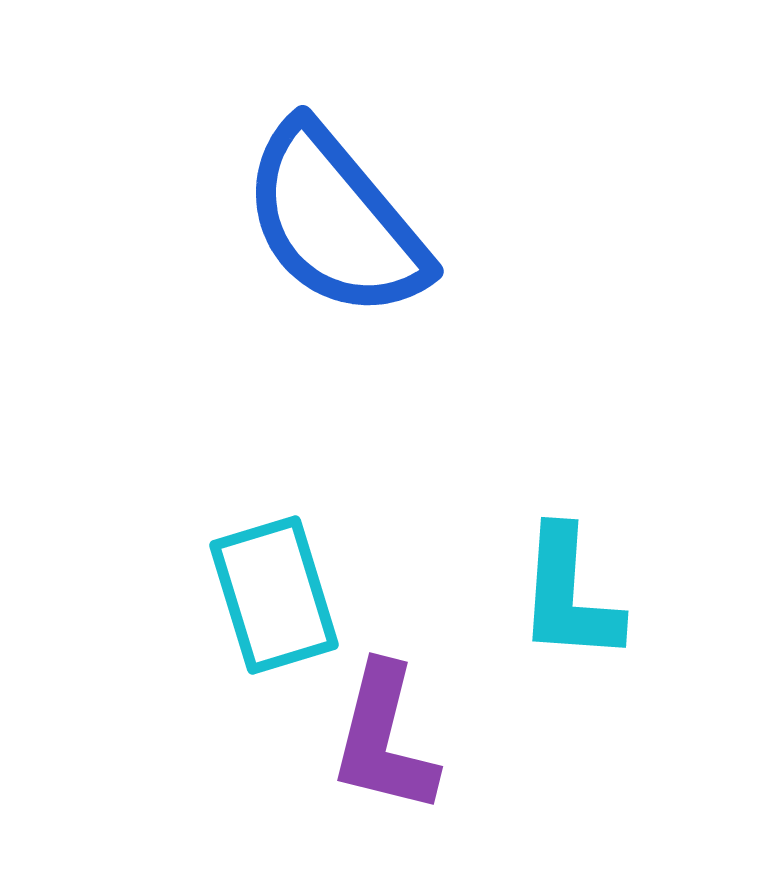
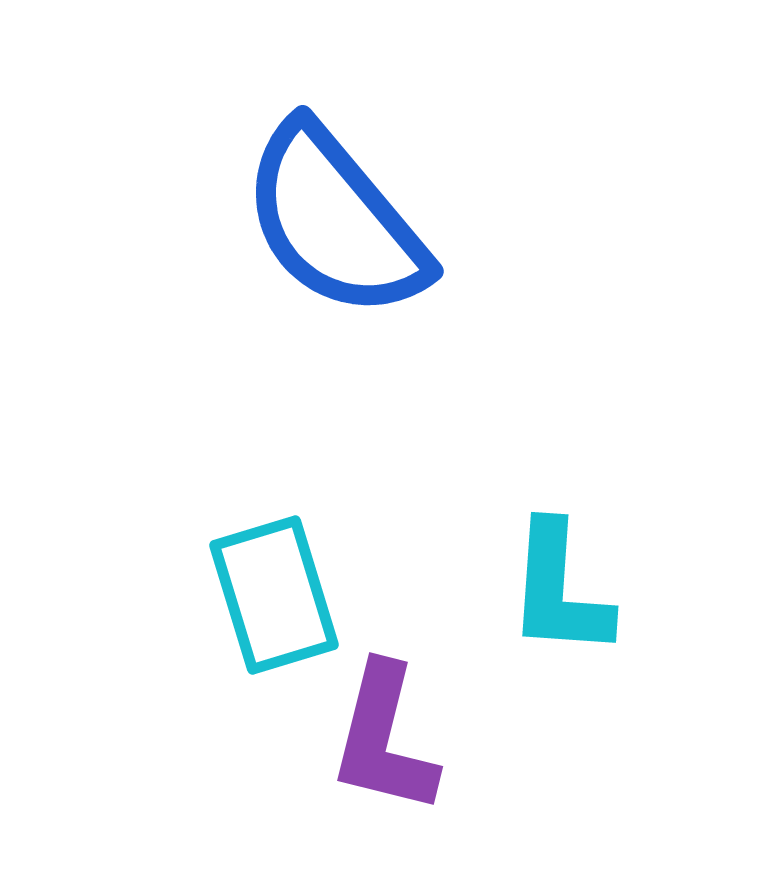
cyan L-shape: moved 10 px left, 5 px up
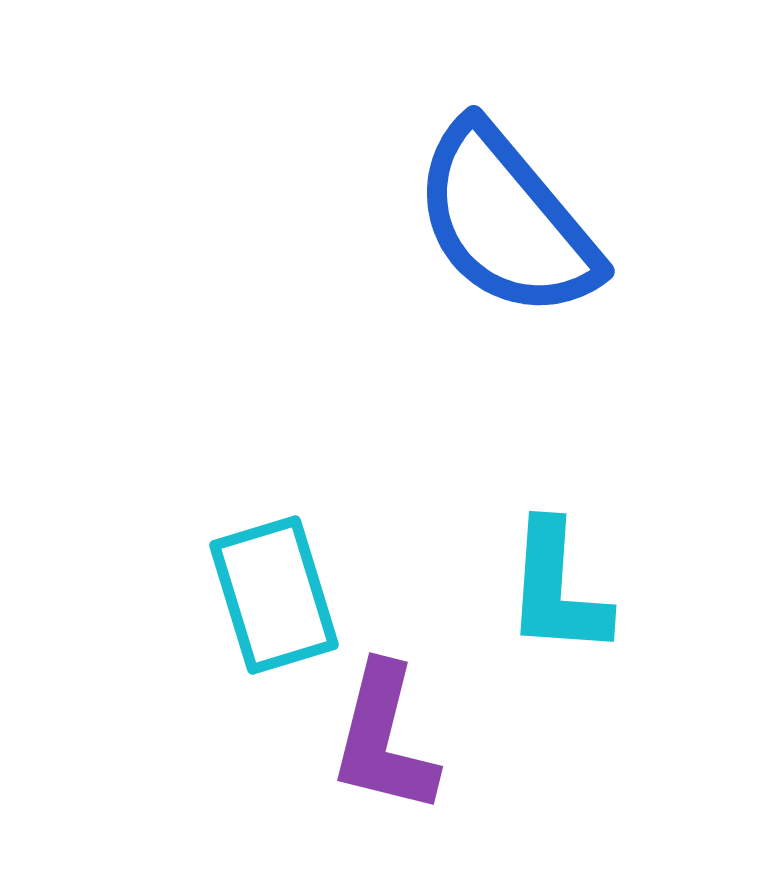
blue semicircle: moved 171 px right
cyan L-shape: moved 2 px left, 1 px up
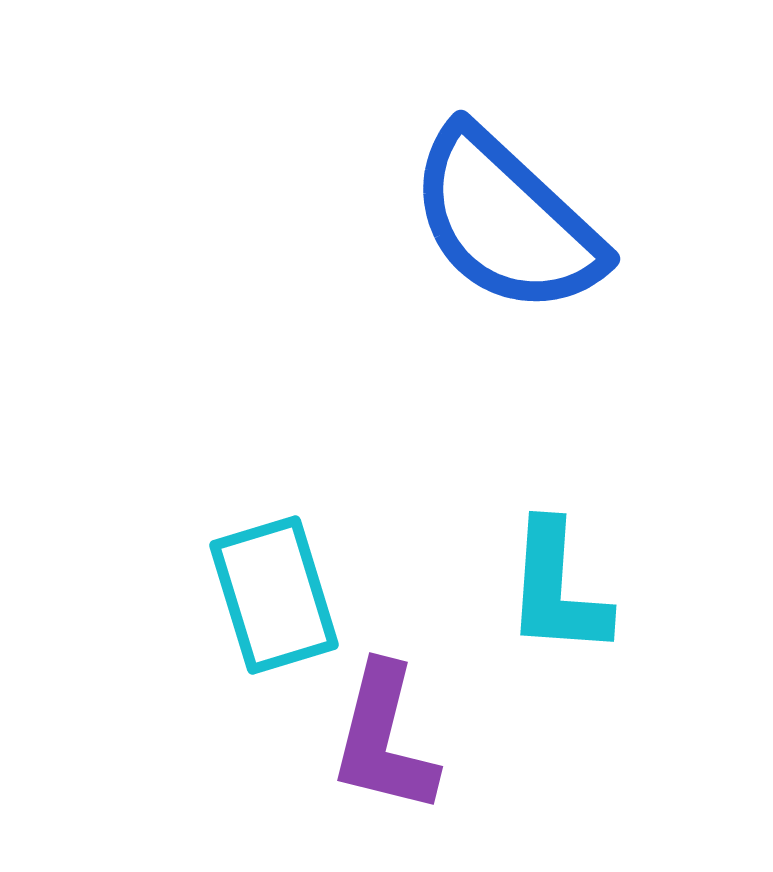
blue semicircle: rotated 7 degrees counterclockwise
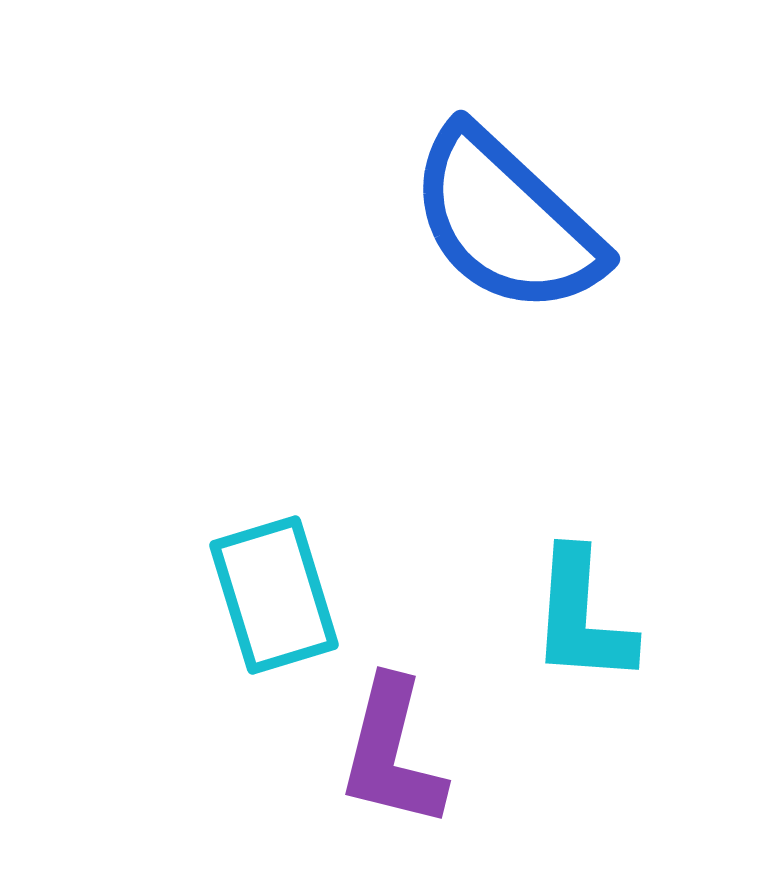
cyan L-shape: moved 25 px right, 28 px down
purple L-shape: moved 8 px right, 14 px down
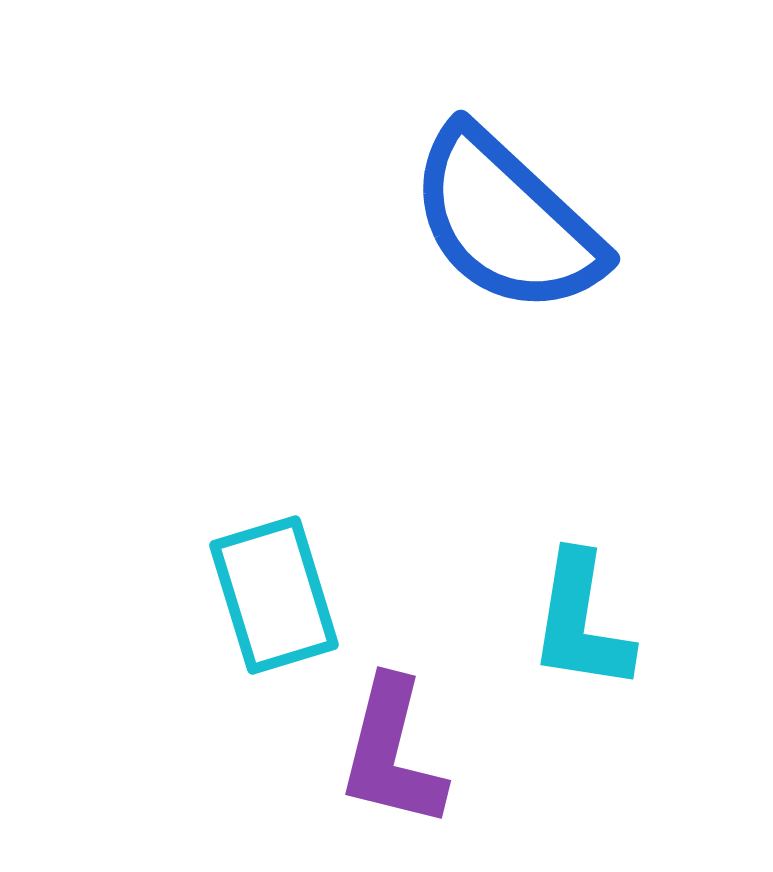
cyan L-shape: moved 1 px left, 5 px down; rotated 5 degrees clockwise
